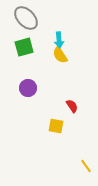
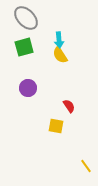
red semicircle: moved 3 px left
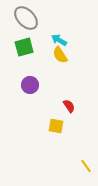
cyan arrow: rotated 126 degrees clockwise
purple circle: moved 2 px right, 3 px up
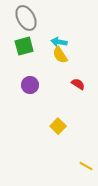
gray ellipse: rotated 15 degrees clockwise
cyan arrow: moved 2 px down; rotated 21 degrees counterclockwise
green square: moved 1 px up
red semicircle: moved 9 px right, 22 px up; rotated 24 degrees counterclockwise
yellow square: moved 2 px right; rotated 35 degrees clockwise
yellow line: rotated 24 degrees counterclockwise
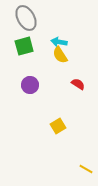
yellow square: rotated 14 degrees clockwise
yellow line: moved 3 px down
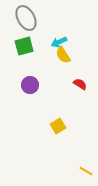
cyan arrow: rotated 35 degrees counterclockwise
yellow semicircle: moved 3 px right
red semicircle: moved 2 px right
yellow line: moved 2 px down
